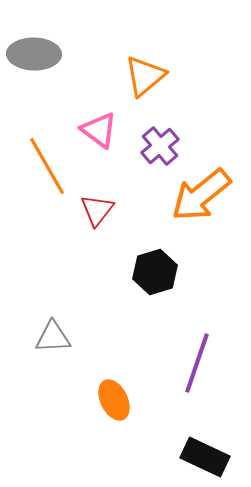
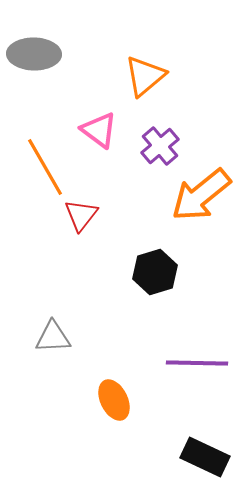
orange line: moved 2 px left, 1 px down
red triangle: moved 16 px left, 5 px down
purple line: rotated 72 degrees clockwise
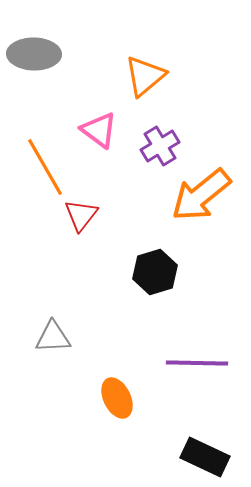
purple cross: rotated 9 degrees clockwise
orange ellipse: moved 3 px right, 2 px up
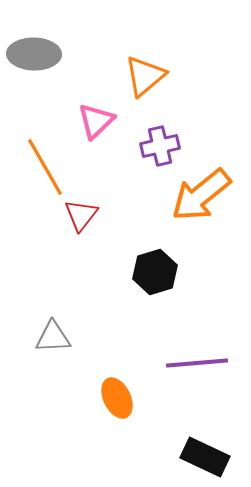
pink triangle: moved 3 px left, 9 px up; rotated 39 degrees clockwise
purple cross: rotated 18 degrees clockwise
purple line: rotated 6 degrees counterclockwise
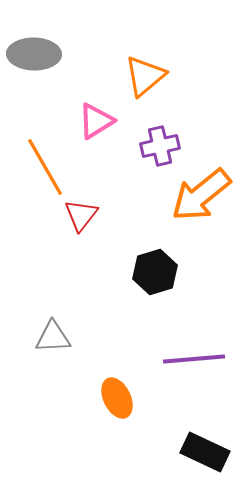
pink triangle: rotated 12 degrees clockwise
purple line: moved 3 px left, 4 px up
black rectangle: moved 5 px up
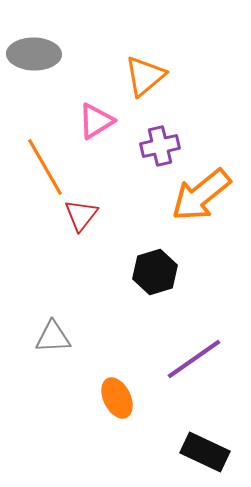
purple line: rotated 30 degrees counterclockwise
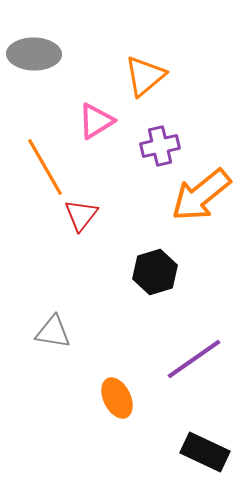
gray triangle: moved 5 px up; rotated 12 degrees clockwise
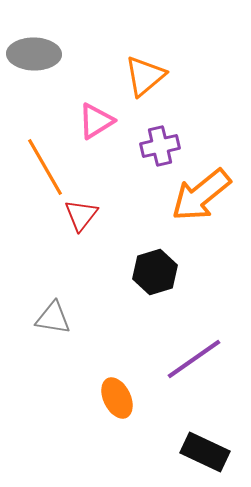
gray triangle: moved 14 px up
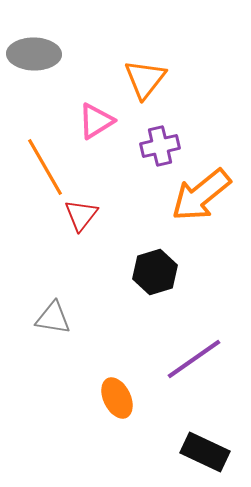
orange triangle: moved 3 px down; rotated 12 degrees counterclockwise
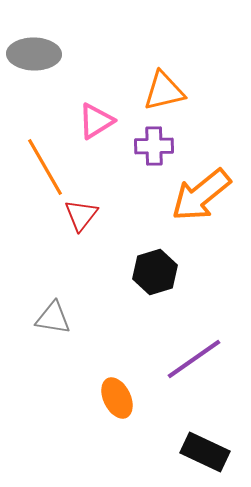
orange triangle: moved 19 px right, 12 px down; rotated 39 degrees clockwise
purple cross: moved 6 px left; rotated 12 degrees clockwise
